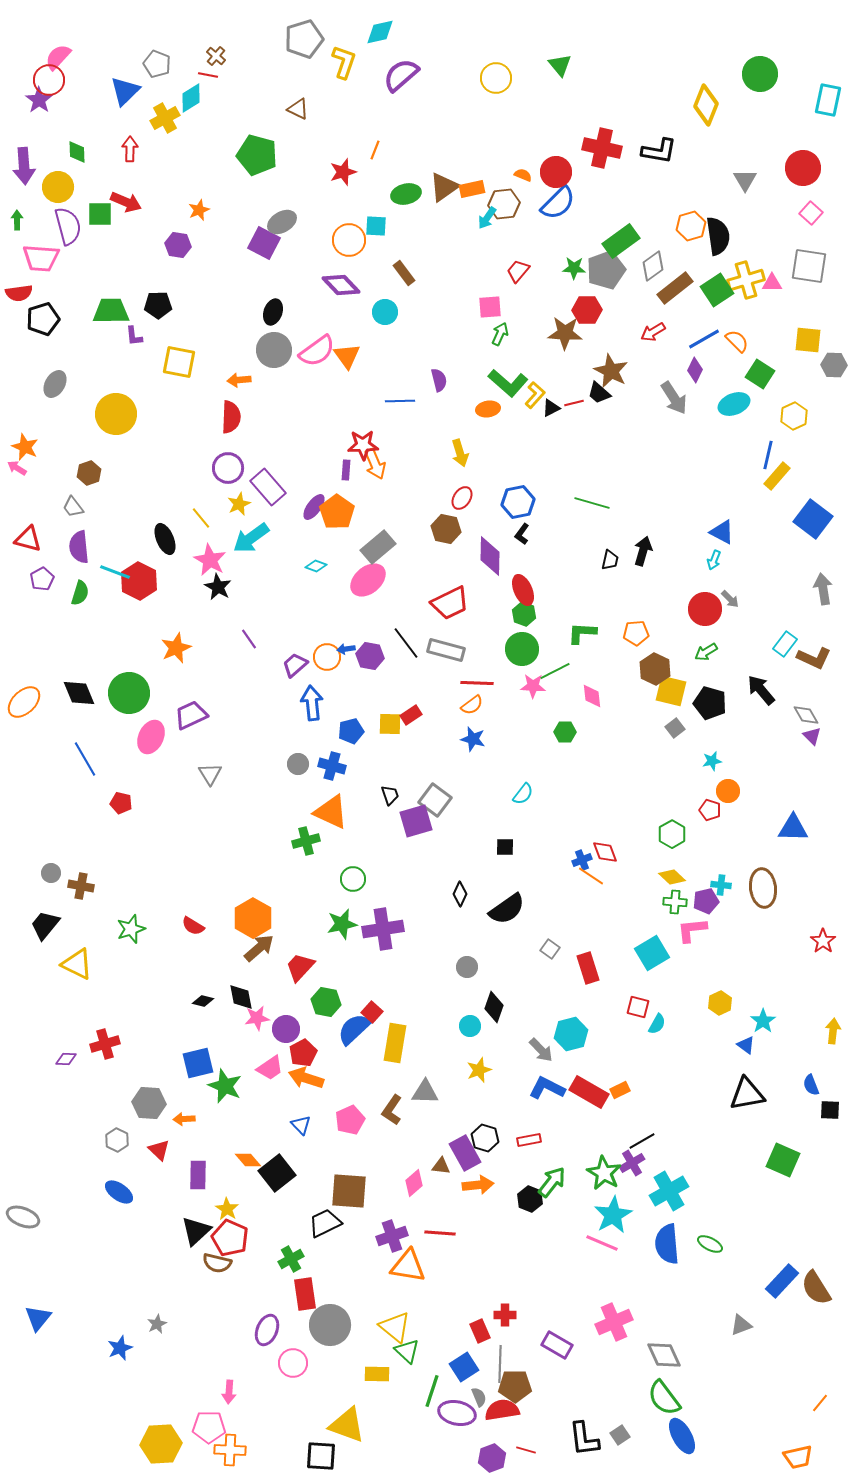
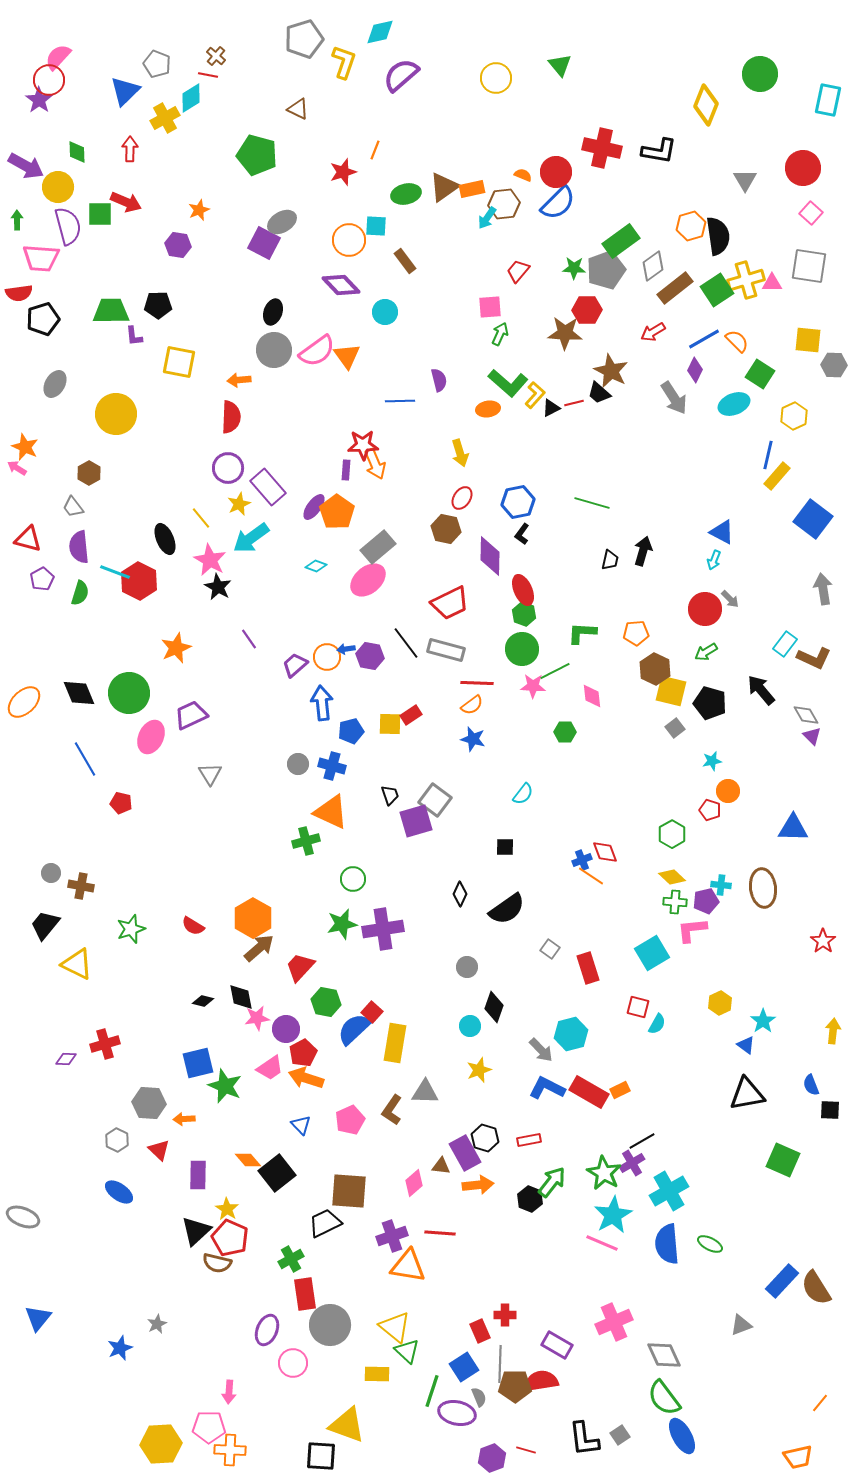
purple arrow at (24, 166): moved 2 px right; rotated 57 degrees counterclockwise
brown rectangle at (404, 273): moved 1 px right, 12 px up
brown hexagon at (89, 473): rotated 10 degrees counterclockwise
blue arrow at (312, 703): moved 10 px right
red semicircle at (502, 1410): moved 39 px right, 29 px up
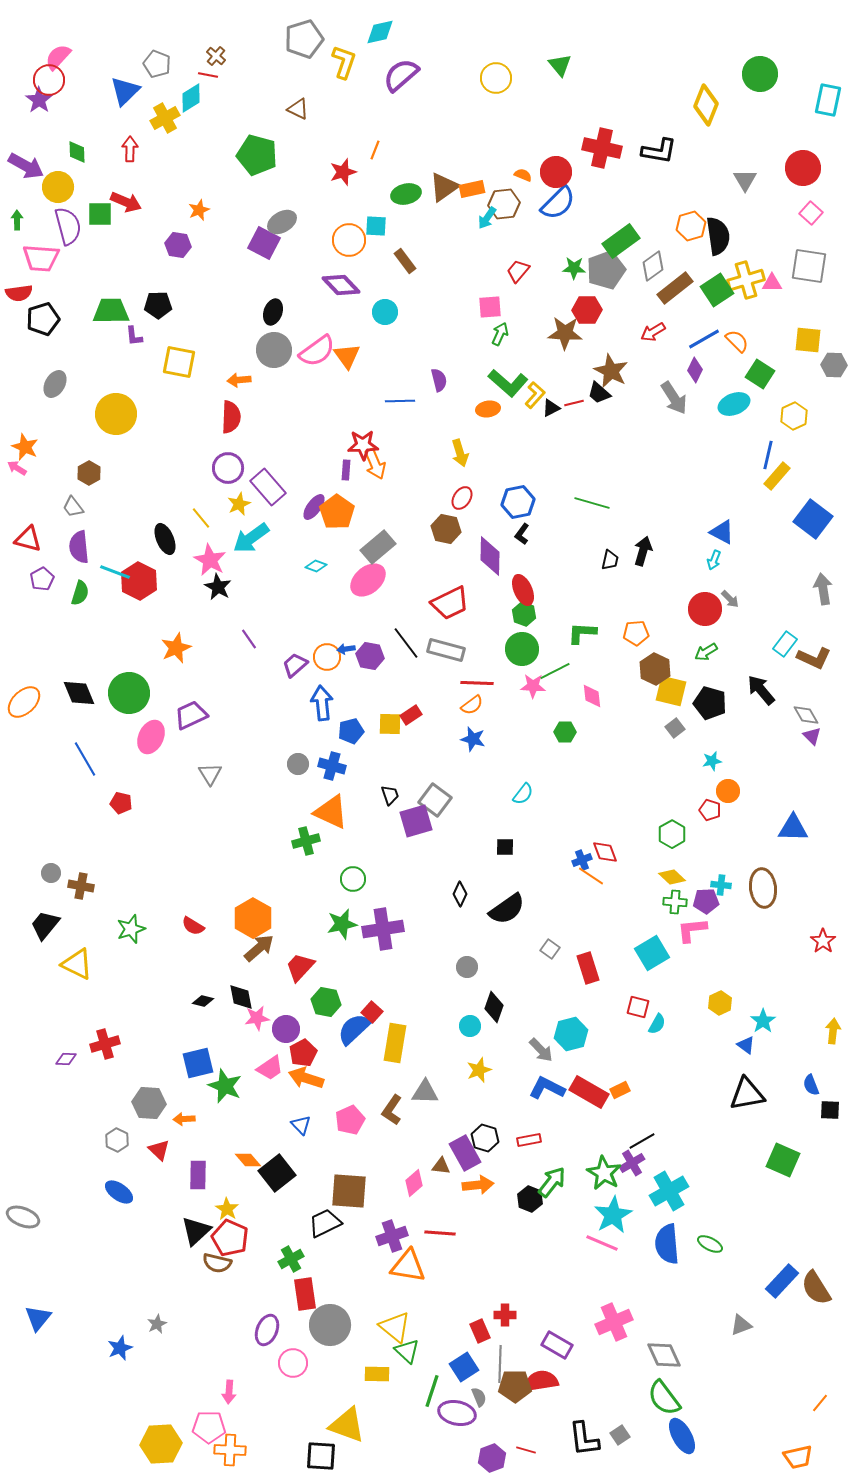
purple pentagon at (706, 901): rotated 10 degrees clockwise
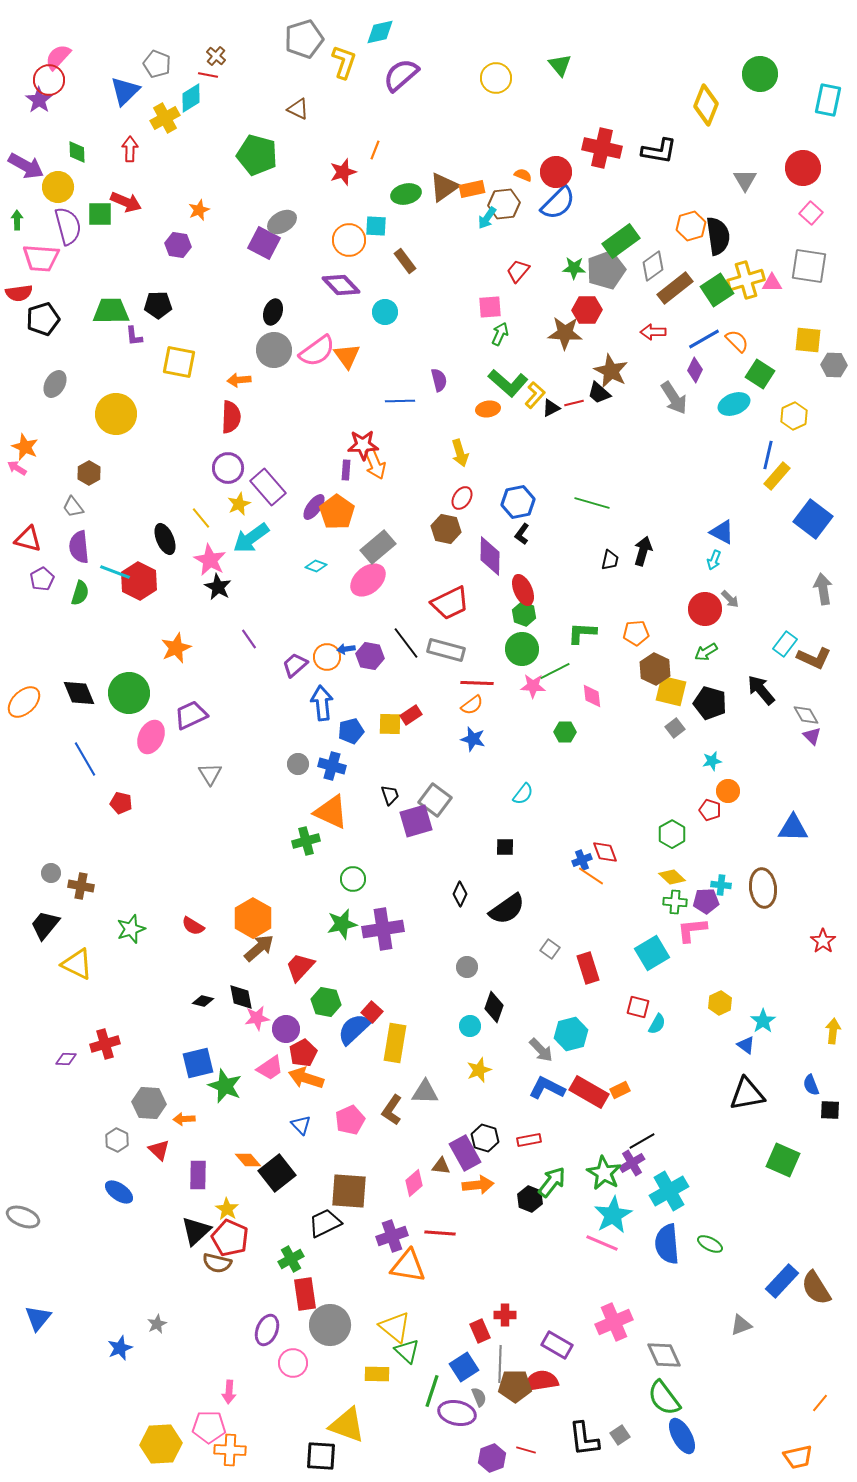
red arrow at (653, 332): rotated 30 degrees clockwise
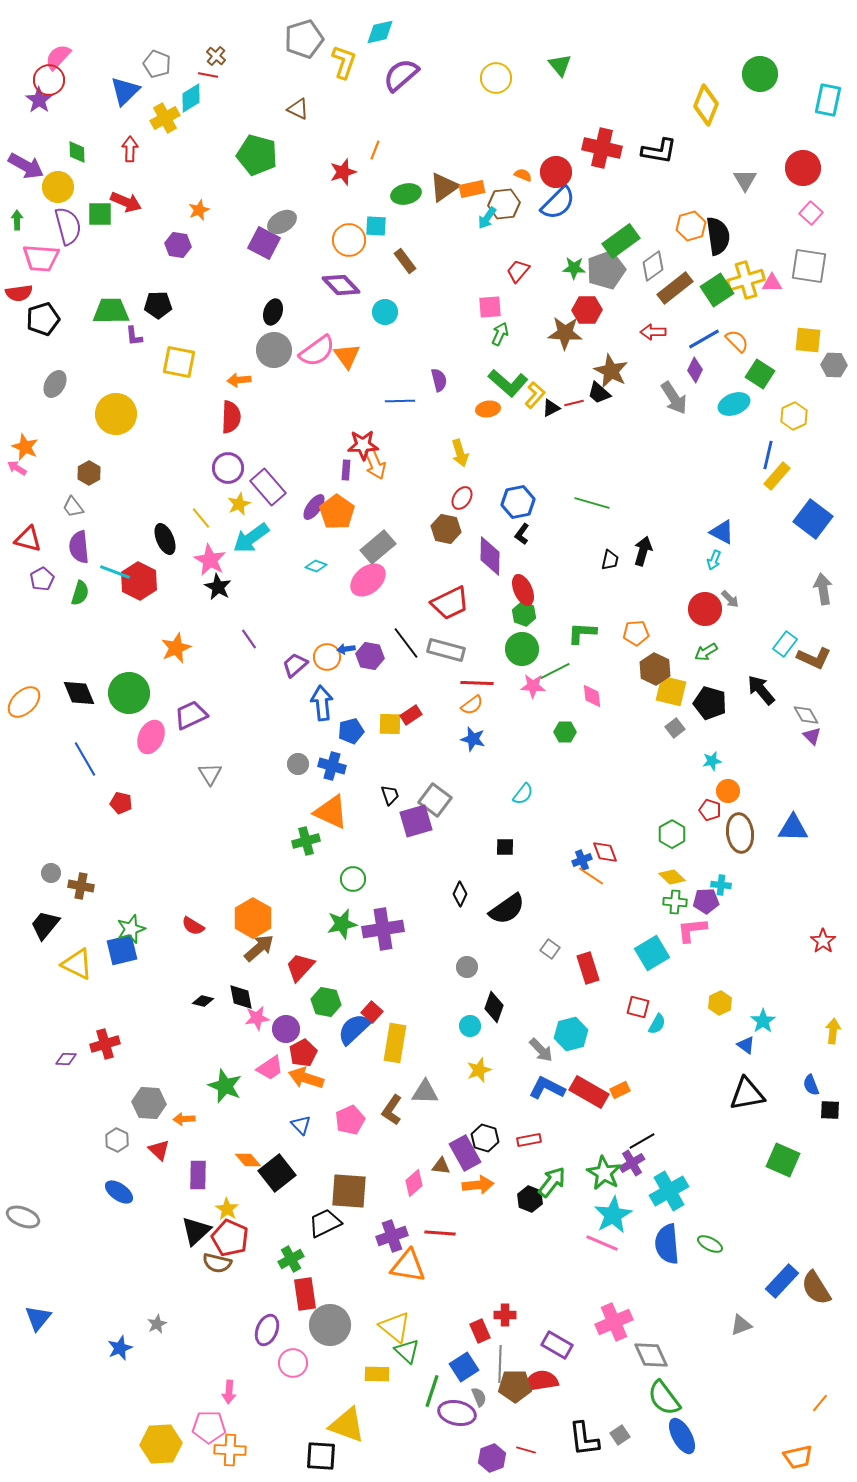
brown ellipse at (763, 888): moved 23 px left, 55 px up
blue square at (198, 1063): moved 76 px left, 113 px up
gray diamond at (664, 1355): moved 13 px left
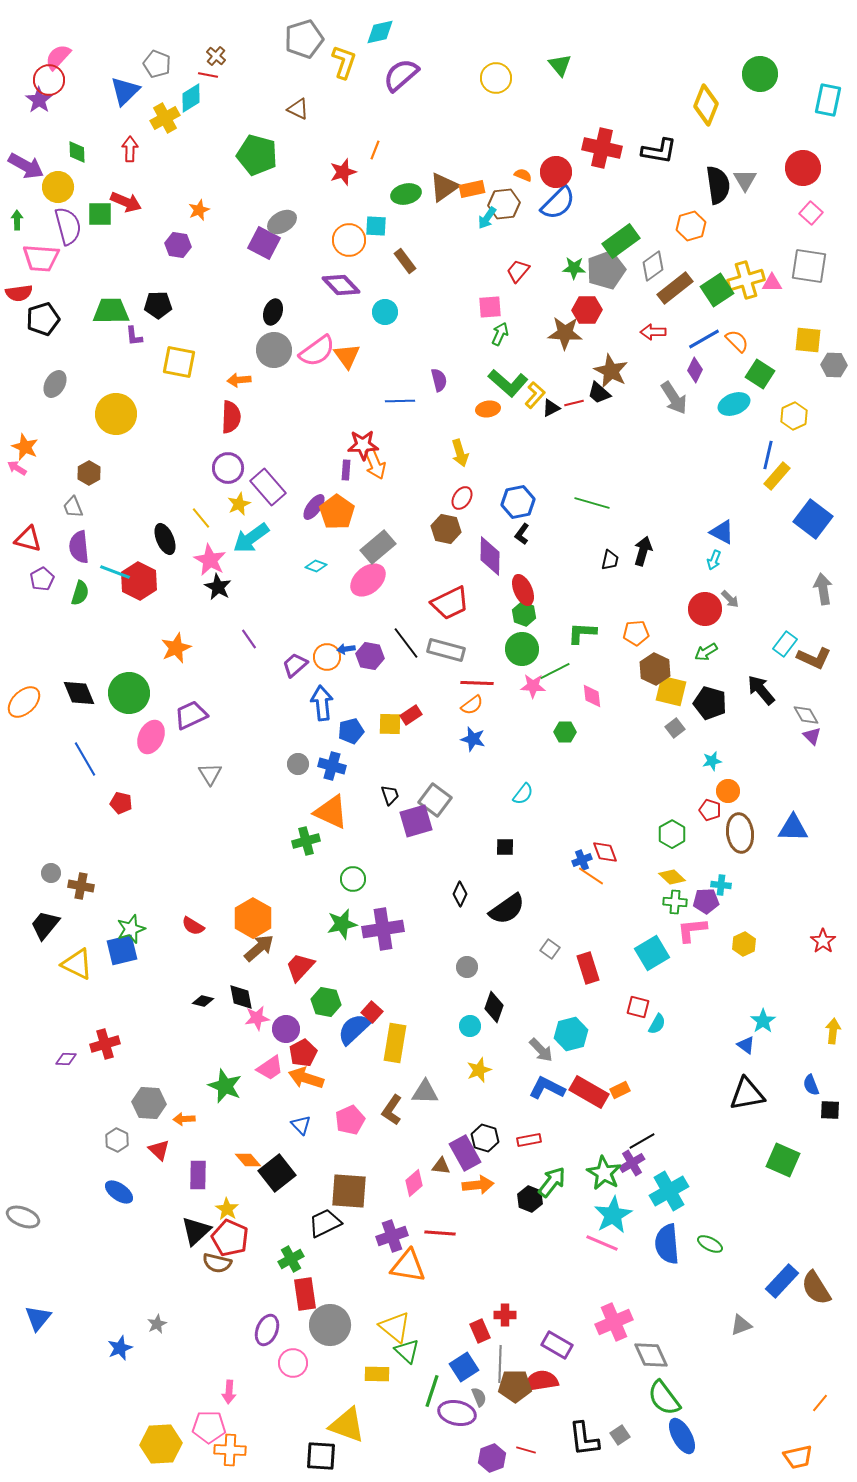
black semicircle at (718, 236): moved 51 px up
gray trapezoid at (73, 507): rotated 15 degrees clockwise
yellow hexagon at (720, 1003): moved 24 px right, 59 px up
